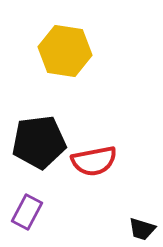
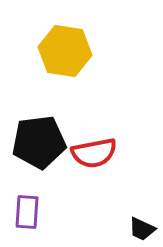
red semicircle: moved 8 px up
purple rectangle: rotated 24 degrees counterclockwise
black trapezoid: rotated 8 degrees clockwise
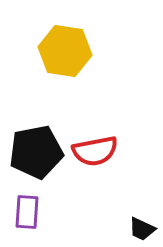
black pentagon: moved 3 px left, 10 px down; rotated 4 degrees counterclockwise
red semicircle: moved 1 px right, 2 px up
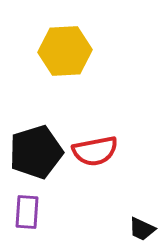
yellow hexagon: rotated 12 degrees counterclockwise
black pentagon: rotated 6 degrees counterclockwise
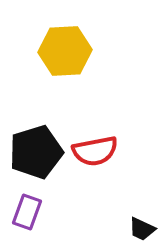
purple rectangle: rotated 16 degrees clockwise
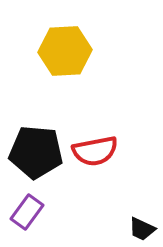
black pentagon: rotated 22 degrees clockwise
purple rectangle: rotated 16 degrees clockwise
